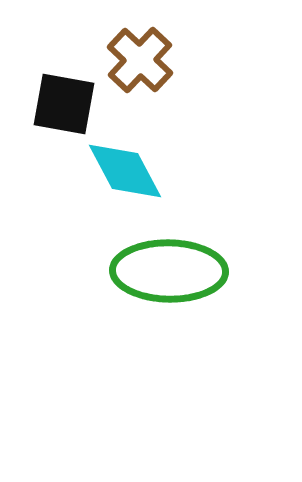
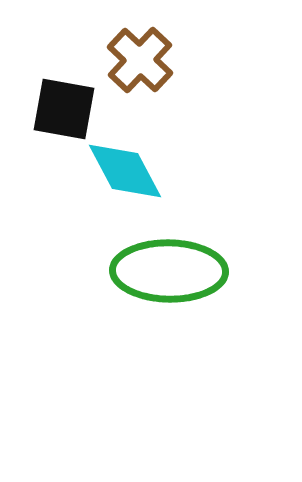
black square: moved 5 px down
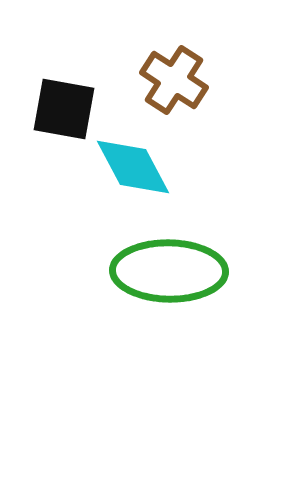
brown cross: moved 34 px right, 20 px down; rotated 10 degrees counterclockwise
cyan diamond: moved 8 px right, 4 px up
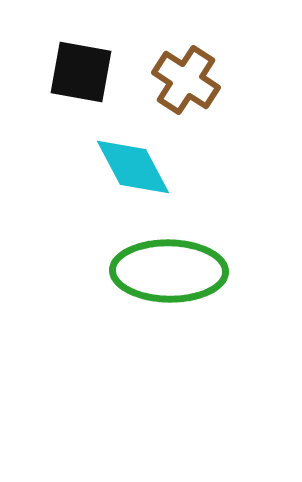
brown cross: moved 12 px right
black square: moved 17 px right, 37 px up
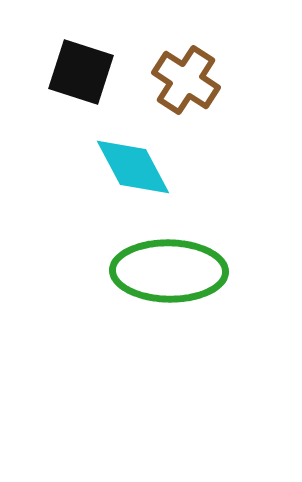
black square: rotated 8 degrees clockwise
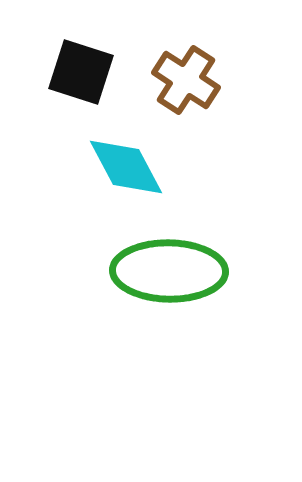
cyan diamond: moved 7 px left
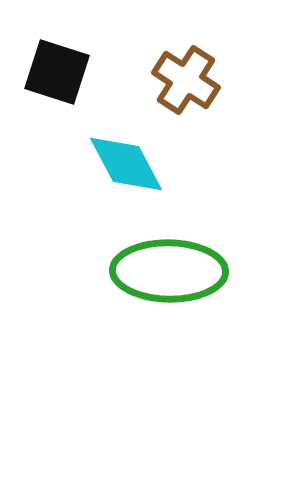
black square: moved 24 px left
cyan diamond: moved 3 px up
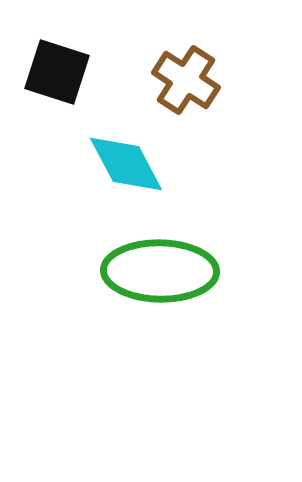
green ellipse: moved 9 px left
